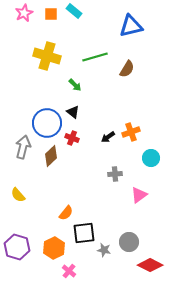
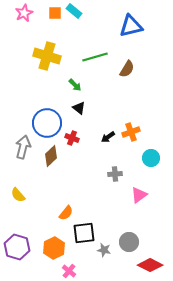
orange square: moved 4 px right, 1 px up
black triangle: moved 6 px right, 4 px up
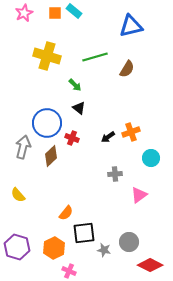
pink cross: rotated 16 degrees counterclockwise
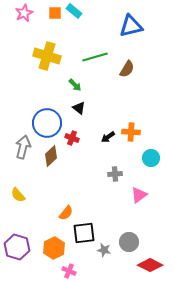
orange cross: rotated 24 degrees clockwise
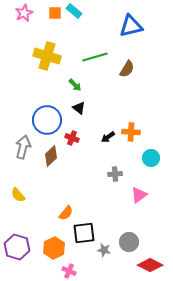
blue circle: moved 3 px up
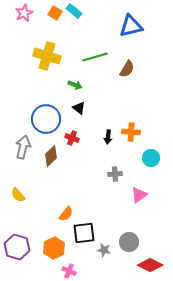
orange square: rotated 32 degrees clockwise
green arrow: rotated 24 degrees counterclockwise
blue circle: moved 1 px left, 1 px up
black arrow: rotated 48 degrees counterclockwise
orange semicircle: moved 1 px down
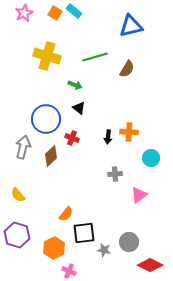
orange cross: moved 2 px left
purple hexagon: moved 12 px up
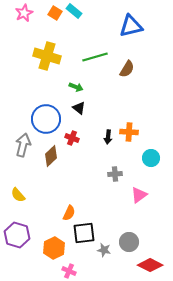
green arrow: moved 1 px right, 2 px down
gray arrow: moved 2 px up
orange semicircle: moved 3 px right, 1 px up; rotated 14 degrees counterclockwise
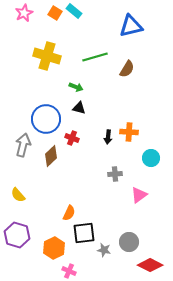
black triangle: rotated 24 degrees counterclockwise
